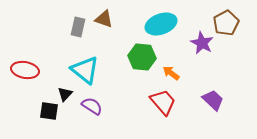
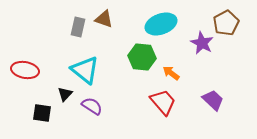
black square: moved 7 px left, 2 px down
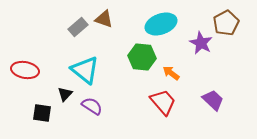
gray rectangle: rotated 36 degrees clockwise
purple star: moved 1 px left
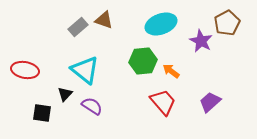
brown triangle: moved 1 px down
brown pentagon: moved 1 px right
purple star: moved 2 px up
green hexagon: moved 1 px right, 4 px down; rotated 12 degrees counterclockwise
orange arrow: moved 2 px up
purple trapezoid: moved 3 px left, 2 px down; rotated 85 degrees counterclockwise
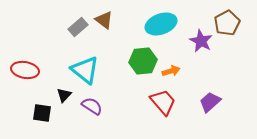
brown triangle: rotated 18 degrees clockwise
orange arrow: rotated 126 degrees clockwise
black triangle: moved 1 px left, 1 px down
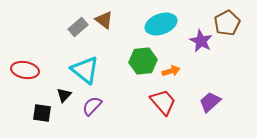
purple semicircle: rotated 80 degrees counterclockwise
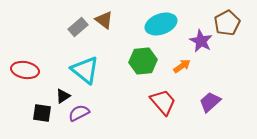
orange arrow: moved 11 px right, 5 px up; rotated 18 degrees counterclockwise
black triangle: moved 1 px left, 1 px down; rotated 14 degrees clockwise
purple semicircle: moved 13 px left, 7 px down; rotated 20 degrees clockwise
